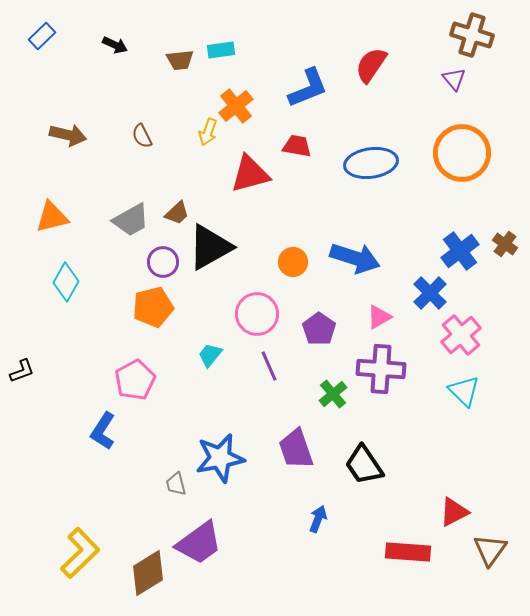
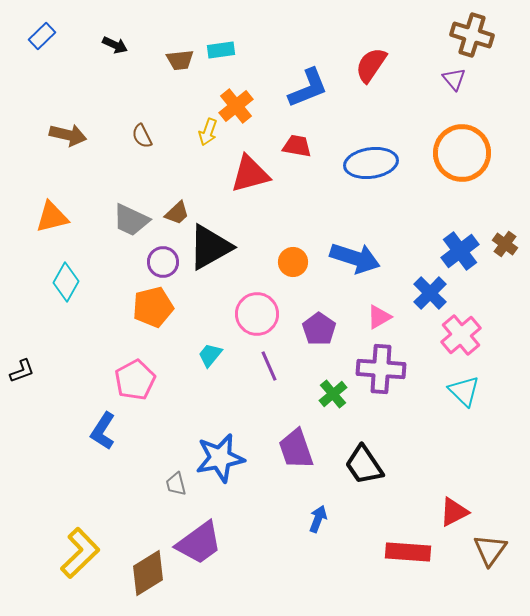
gray trapezoid at (131, 220): rotated 54 degrees clockwise
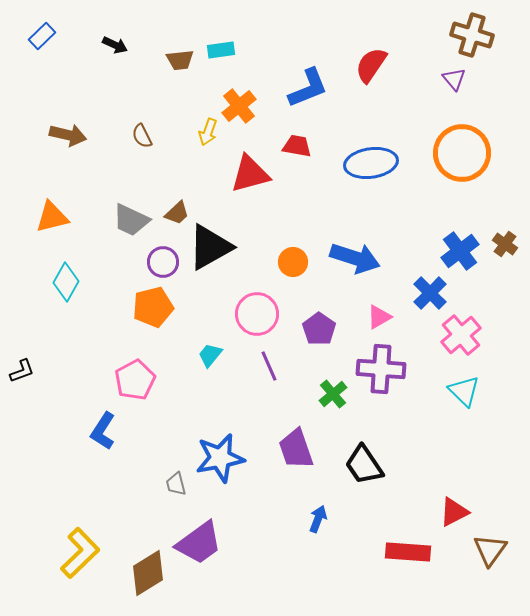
orange cross at (236, 106): moved 3 px right
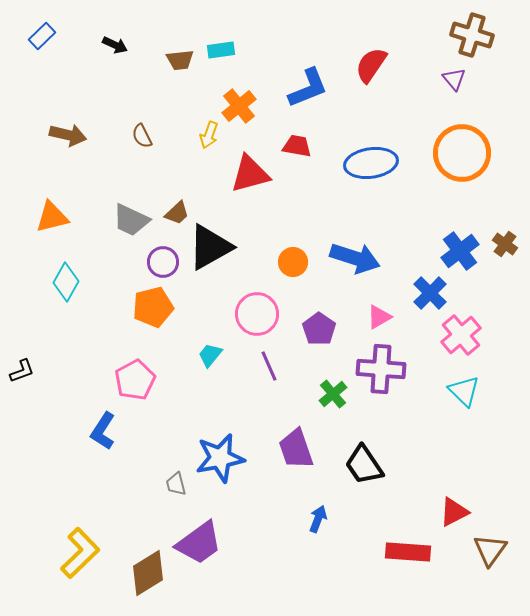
yellow arrow at (208, 132): moved 1 px right, 3 px down
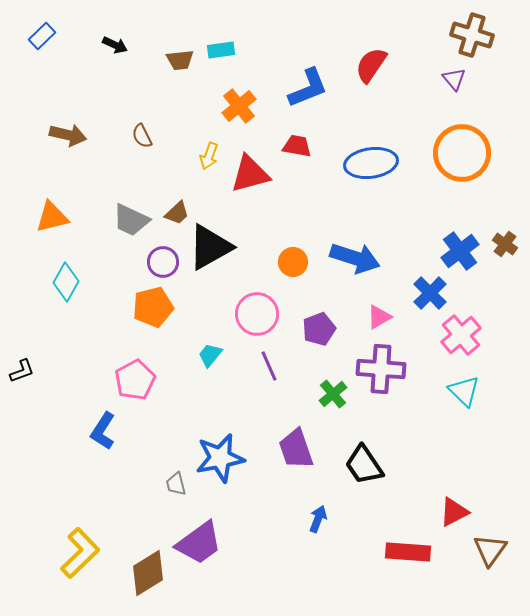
yellow arrow at (209, 135): moved 21 px down
purple pentagon at (319, 329): rotated 16 degrees clockwise
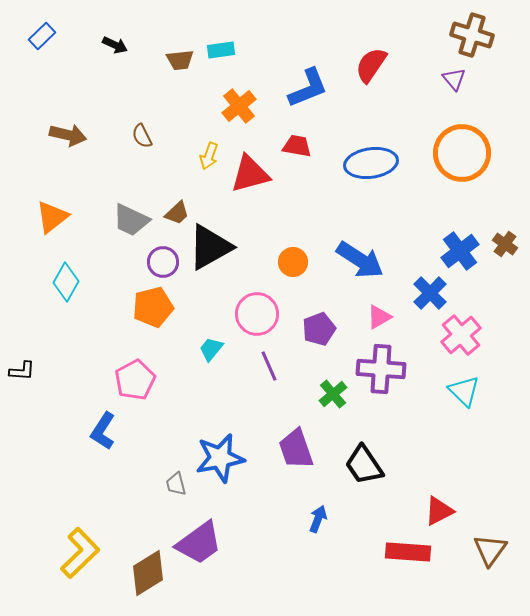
orange triangle at (52, 217): rotated 24 degrees counterclockwise
blue arrow at (355, 258): moved 5 px right, 2 px down; rotated 15 degrees clockwise
cyan trapezoid at (210, 355): moved 1 px right, 6 px up
black L-shape at (22, 371): rotated 24 degrees clockwise
red triangle at (454, 512): moved 15 px left, 1 px up
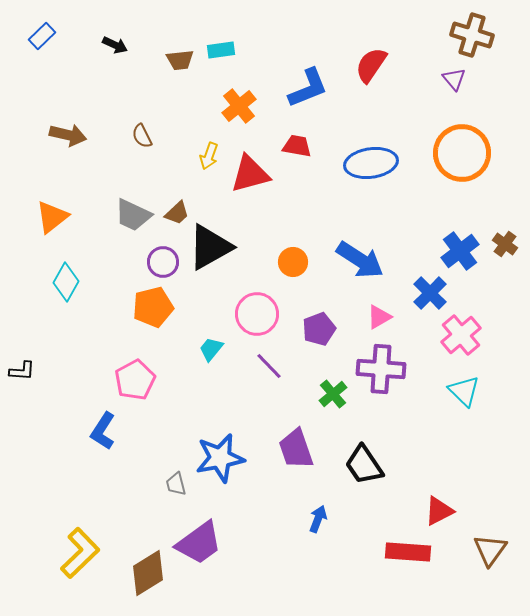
gray trapezoid at (131, 220): moved 2 px right, 5 px up
purple line at (269, 366): rotated 20 degrees counterclockwise
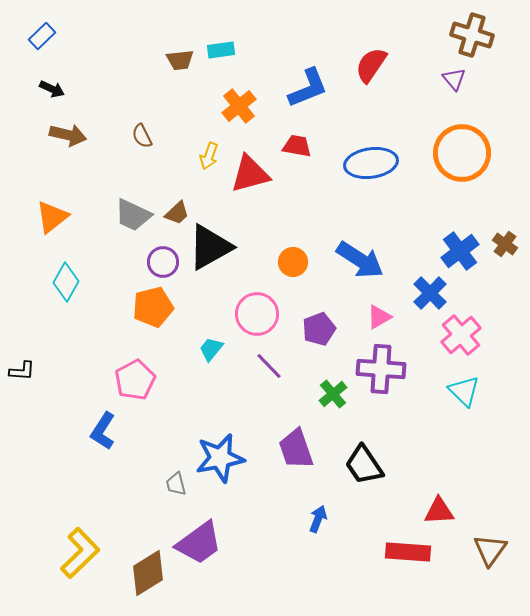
black arrow at (115, 45): moved 63 px left, 44 px down
red triangle at (439, 511): rotated 24 degrees clockwise
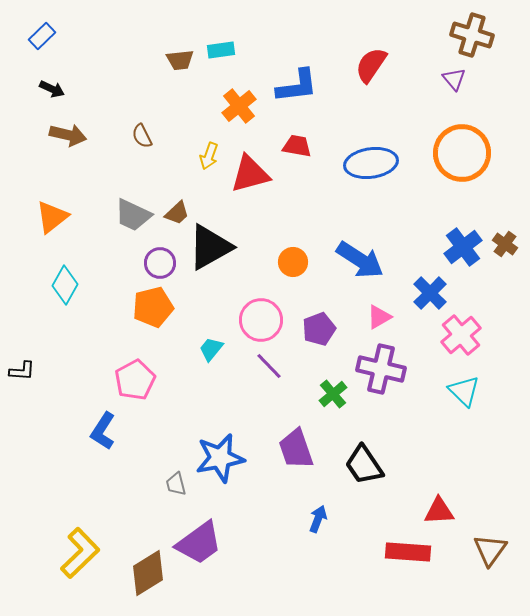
blue L-shape at (308, 88): moved 11 px left, 2 px up; rotated 15 degrees clockwise
blue cross at (460, 251): moved 3 px right, 4 px up
purple circle at (163, 262): moved 3 px left, 1 px down
cyan diamond at (66, 282): moved 1 px left, 3 px down
pink circle at (257, 314): moved 4 px right, 6 px down
purple cross at (381, 369): rotated 9 degrees clockwise
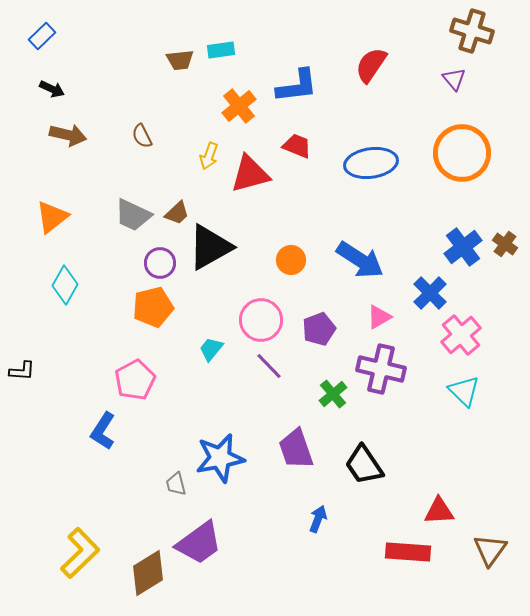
brown cross at (472, 35): moved 4 px up
red trapezoid at (297, 146): rotated 12 degrees clockwise
orange circle at (293, 262): moved 2 px left, 2 px up
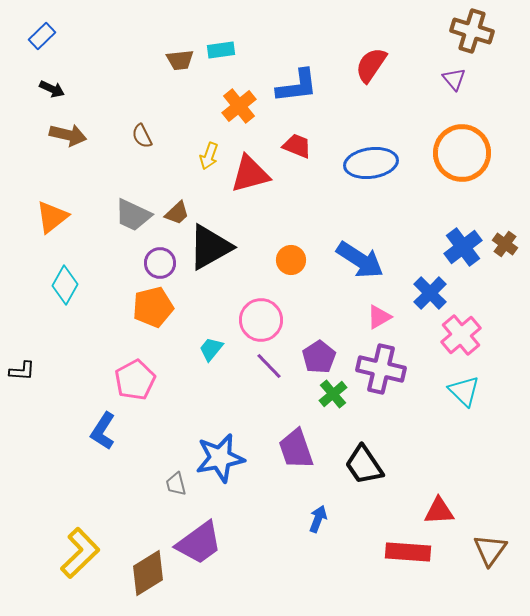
purple pentagon at (319, 329): moved 28 px down; rotated 12 degrees counterclockwise
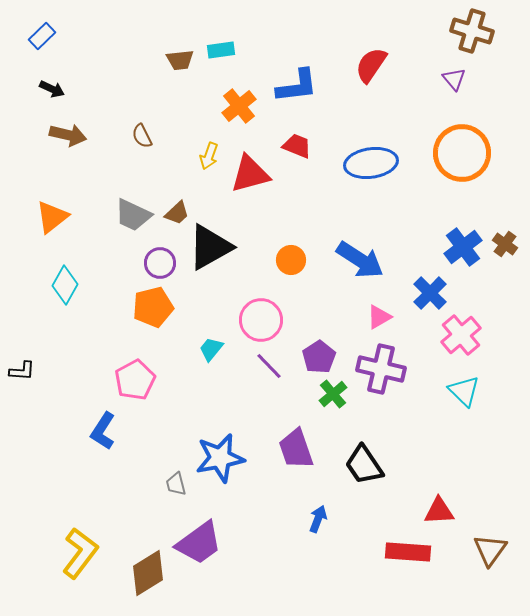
yellow L-shape at (80, 553): rotated 9 degrees counterclockwise
